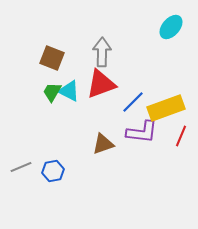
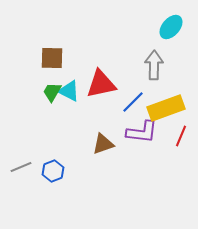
gray arrow: moved 52 px right, 13 px down
brown square: rotated 20 degrees counterclockwise
red triangle: rotated 8 degrees clockwise
blue hexagon: rotated 10 degrees counterclockwise
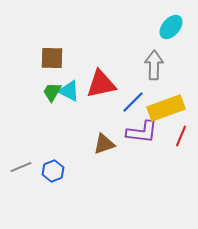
brown triangle: moved 1 px right
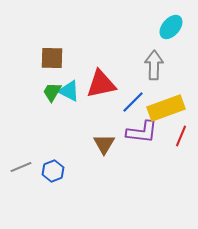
brown triangle: rotated 40 degrees counterclockwise
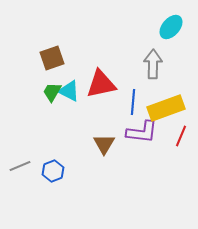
brown square: rotated 20 degrees counterclockwise
gray arrow: moved 1 px left, 1 px up
blue line: rotated 40 degrees counterclockwise
gray line: moved 1 px left, 1 px up
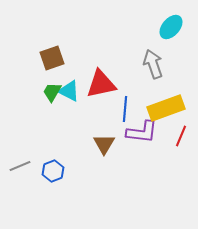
gray arrow: rotated 20 degrees counterclockwise
blue line: moved 8 px left, 7 px down
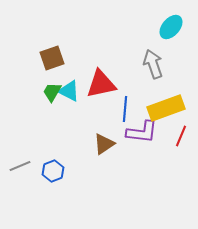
brown triangle: rotated 25 degrees clockwise
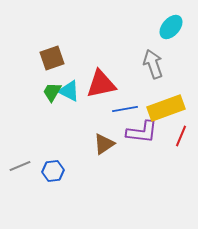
blue line: rotated 75 degrees clockwise
blue hexagon: rotated 15 degrees clockwise
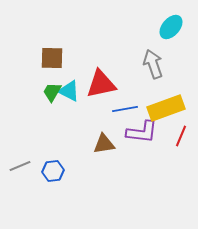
brown square: rotated 20 degrees clockwise
brown triangle: rotated 25 degrees clockwise
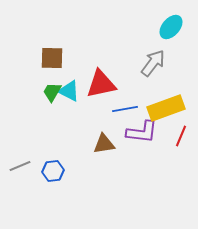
gray arrow: moved 1 px up; rotated 56 degrees clockwise
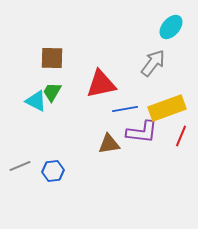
cyan triangle: moved 33 px left, 10 px down
yellow rectangle: moved 1 px right
brown triangle: moved 5 px right
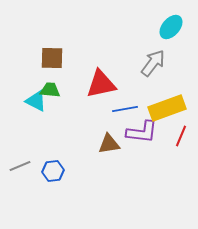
green trapezoid: moved 2 px left, 2 px up; rotated 65 degrees clockwise
